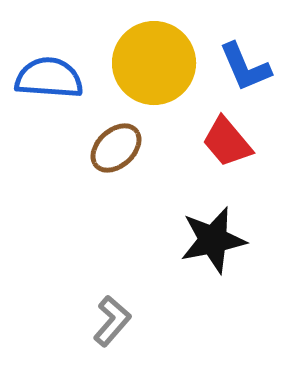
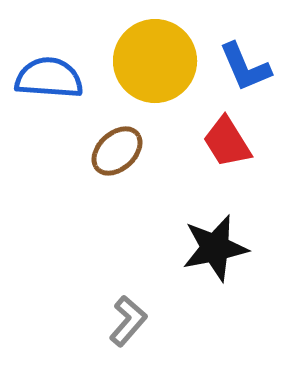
yellow circle: moved 1 px right, 2 px up
red trapezoid: rotated 8 degrees clockwise
brown ellipse: moved 1 px right, 3 px down
black star: moved 2 px right, 8 px down
gray L-shape: moved 16 px right
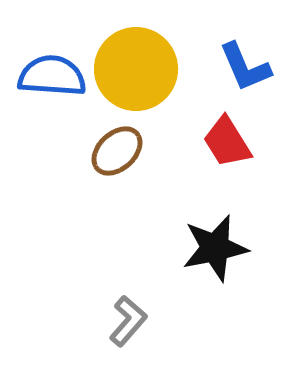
yellow circle: moved 19 px left, 8 px down
blue semicircle: moved 3 px right, 2 px up
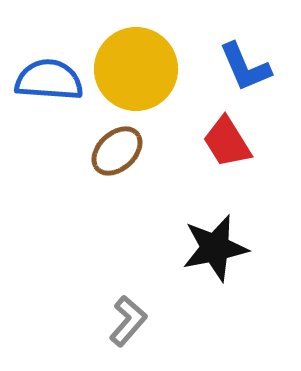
blue semicircle: moved 3 px left, 4 px down
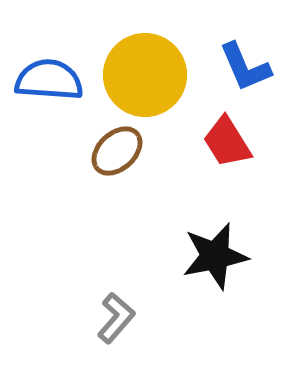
yellow circle: moved 9 px right, 6 px down
black star: moved 8 px down
gray L-shape: moved 12 px left, 3 px up
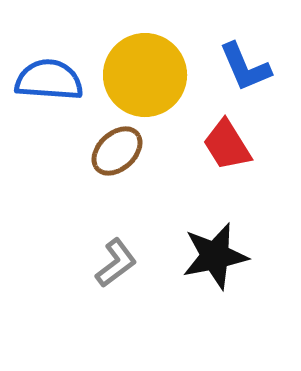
red trapezoid: moved 3 px down
gray L-shape: moved 55 px up; rotated 12 degrees clockwise
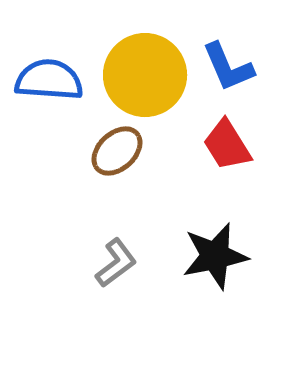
blue L-shape: moved 17 px left
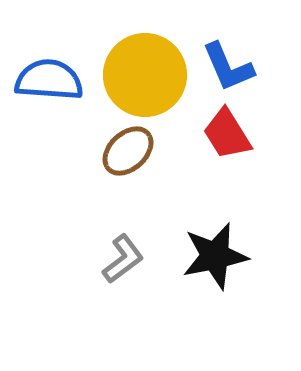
red trapezoid: moved 11 px up
brown ellipse: moved 11 px right
gray L-shape: moved 7 px right, 4 px up
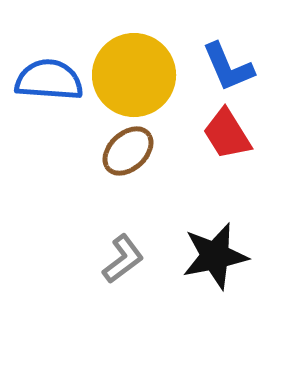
yellow circle: moved 11 px left
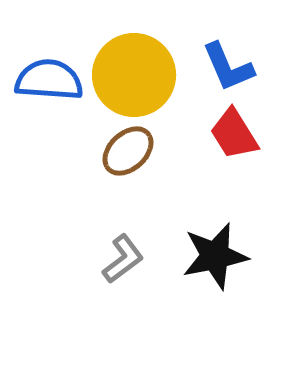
red trapezoid: moved 7 px right
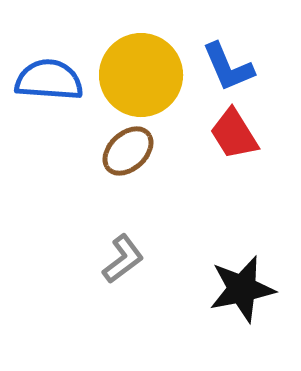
yellow circle: moved 7 px right
black star: moved 27 px right, 33 px down
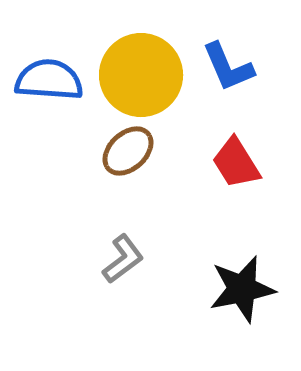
red trapezoid: moved 2 px right, 29 px down
